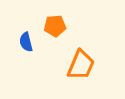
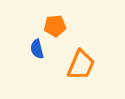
blue semicircle: moved 11 px right, 7 px down
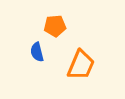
blue semicircle: moved 3 px down
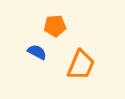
blue semicircle: rotated 132 degrees clockwise
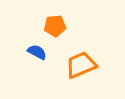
orange trapezoid: rotated 136 degrees counterclockwise
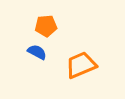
orange pentagon: moved 9 px left
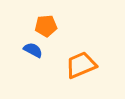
blue semicircle: moved 4 px left, 2 px up
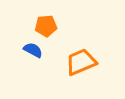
orange trapezoid: moved 3 px up
